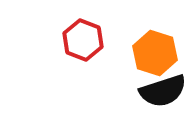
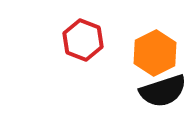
orange hexagon: rotated 15 degrees clockwise
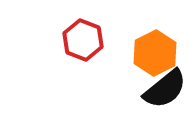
black semicircle: moved 2 px right, 2 px up; rotated 21 degrees counterclockwise
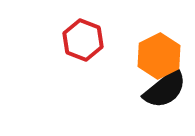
orange hexagon: moved 4 px right, 3 px down
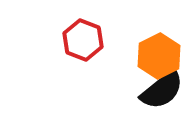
black semicircle: moved 3 px left, 1 px down
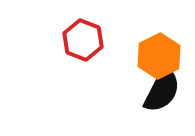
black semicircle: rotated 24 degrees counterclockwise
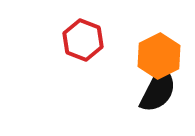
black semicircle: moved 4 px left
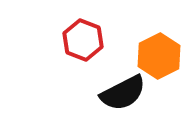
black semicircle: moved 35 px left, 3 px down; rotated 36 degrees clockwise
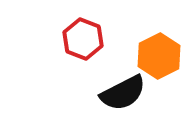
red hexagon: moved 1 px up
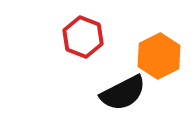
red hexagon: moved 2 px up
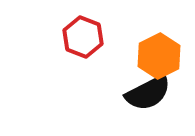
black semicircle: moved 25 px right
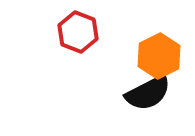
red hexagon: moved 5 px left, 5 px up
